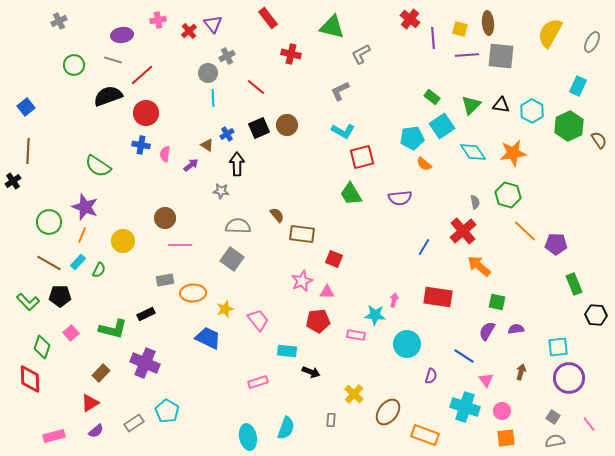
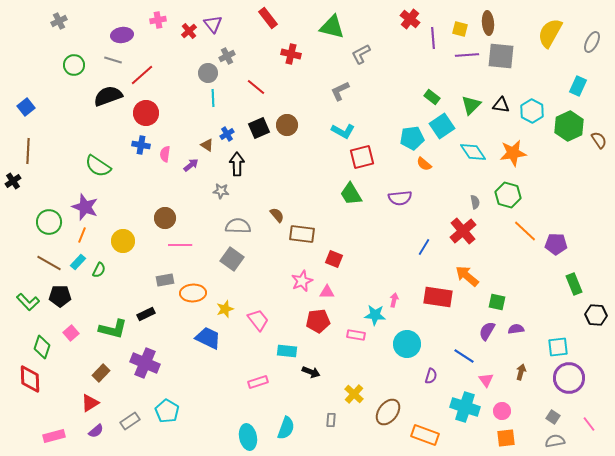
orange arrow at (479, 266): moved 12 px left, 10 px down
gray rectangle at (134, 423): moved 4 px left, 2 px up
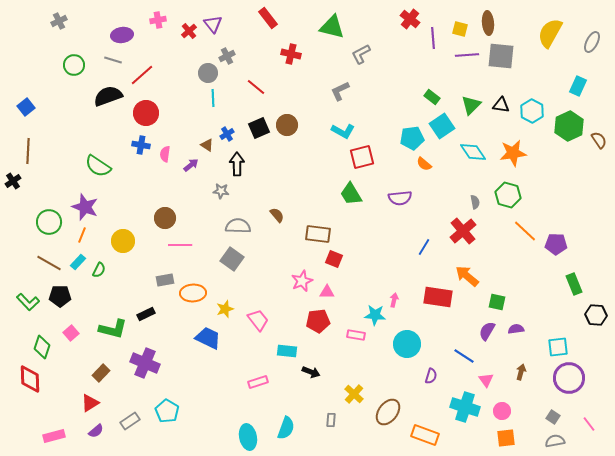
brown rectangle at (302, 234): moved 16 px right
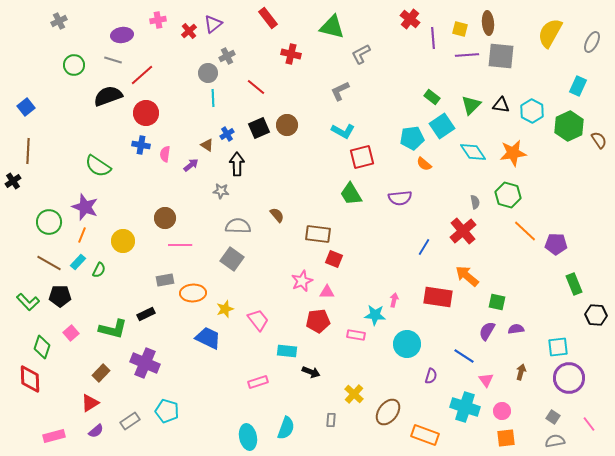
purple triangle at (213, 24): rotated 30 degrees clockwise
cyan pentagon at (167, 411): rotated 15 degrees counterclockwise
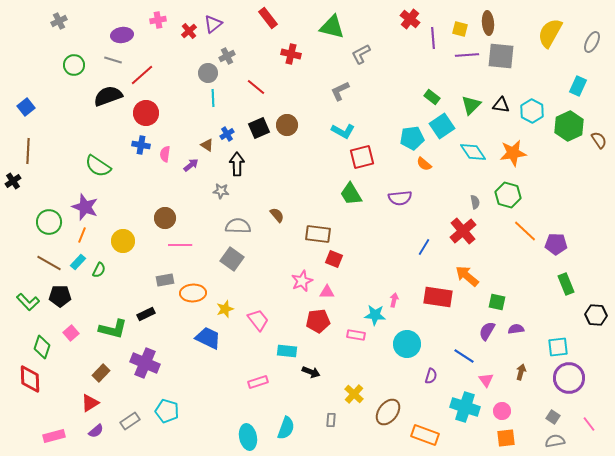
green rectangle at (574, 284): moved 8 px left
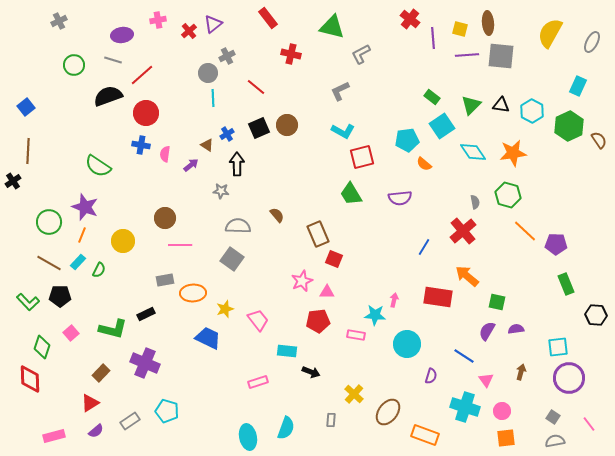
cyan pentagon at (412, 138): moved 5 px left, 2 px down
brown rectangle at (318, 234): rotated 60 degrees clockwise
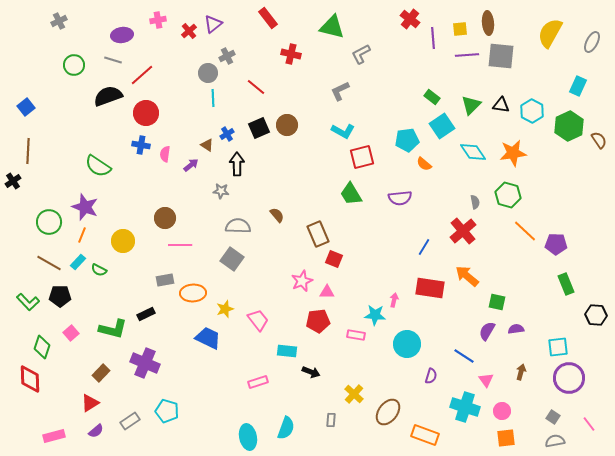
yellow square at (460, 29): rotated 21 degrees counterclockwise
green semicircle at (99, 270): rotated 91 degrees clockwise
red rectangle at (438, 297): moved 8 px left, 9 px up
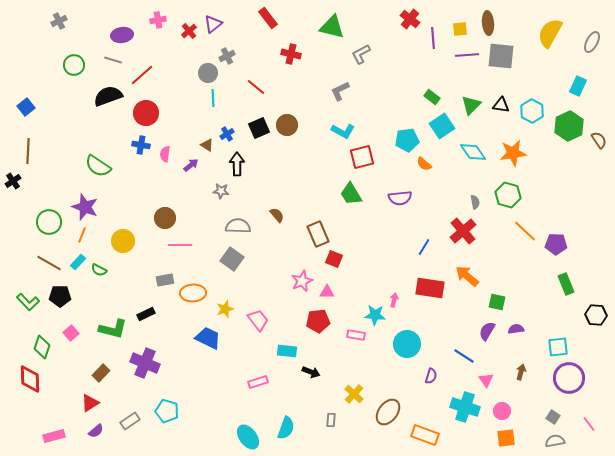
cyan ellipse at (248, 437): rotated 25 degrees counterclockwise
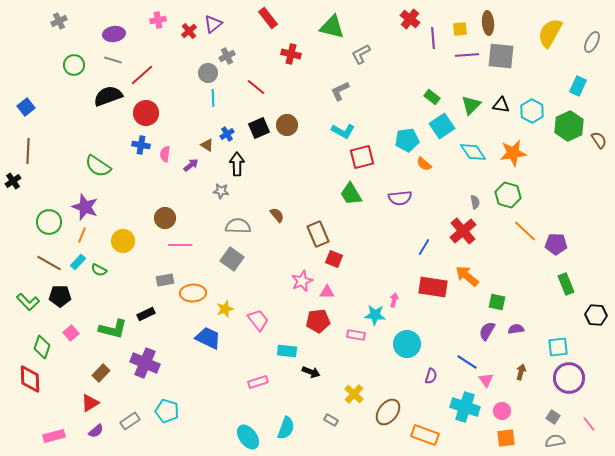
purple ellipse at (122, 35): moved 8 px left, 1 px up
red rectangle at (430, 288): moved 3 px right, 1 px up
blue line at (464, 356): moved 3 px right, 6 px down
gray rectangle at (331, 420): rotated 64 degrees counterclockwise
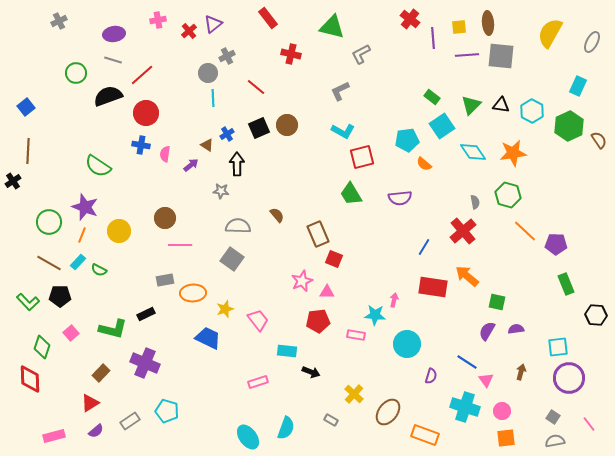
yellow square at (460, 29): moved 1 px left, 2 px up
green circle at (74, 65): moved 2 px right, 8 px down
yellow circle at (123, 241): moved 4 px left, 10 px up
